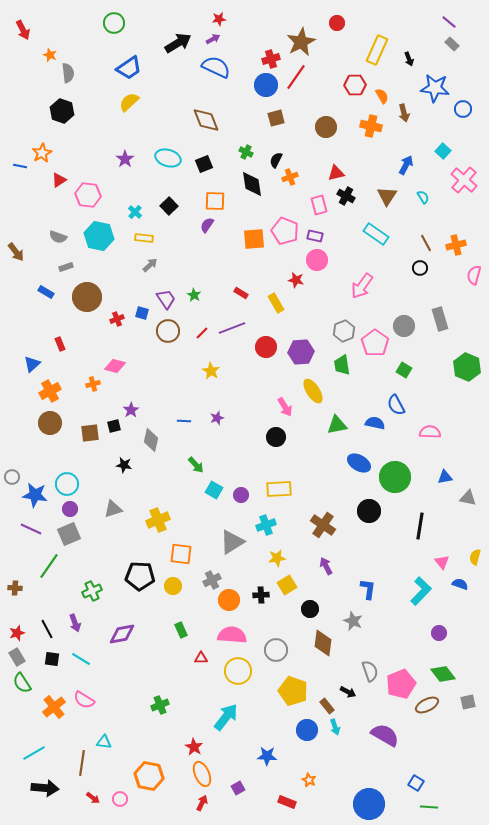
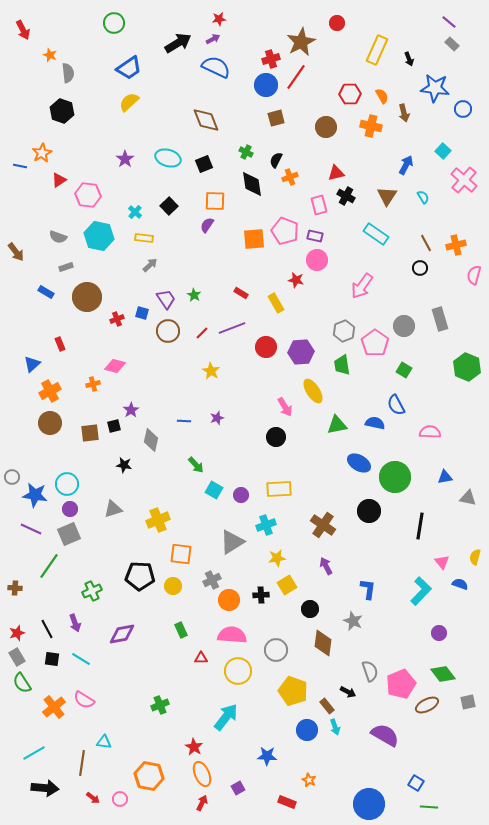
red hexagon at (355, 85): moved 5 px left, 9 px down
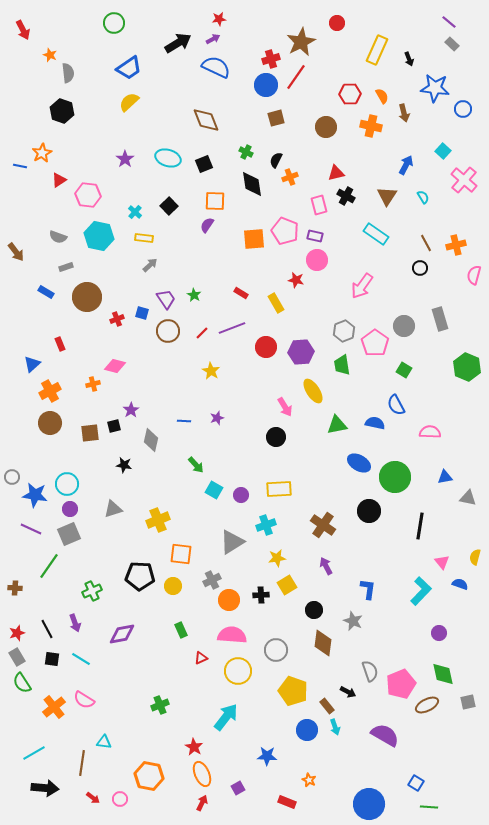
black circle at (310, 609): moved 4 px right, 1 px down
red triangle at (201, 658): rotated 24 degrees counterclockwise
green diamond at (443, 674): rotated 25 degrees clockwise
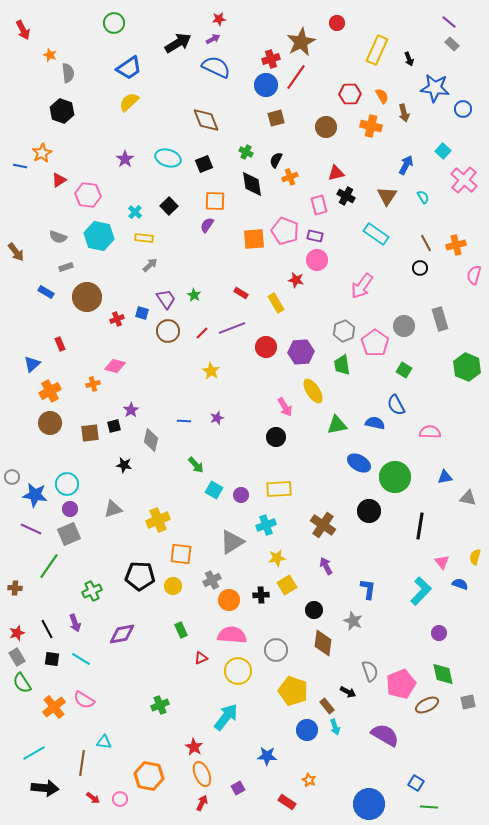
red rectangle at (287, 802): rotated 12 degrees clockwise
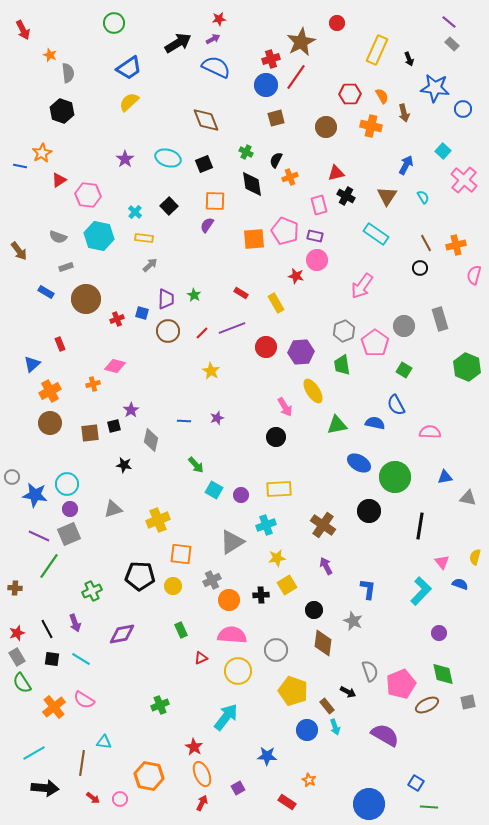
brown arrow at (16, 252): moved 3 px right, 1 px up
red star at (296, 280): moved 4 px up
brown circle at (87, 297): moved 1 px left, 2 px down
purple trapezoid at (166, 299): rotated 35 degrees clockwise
purple line at (31, 529): moved 8 px right, 7 px down
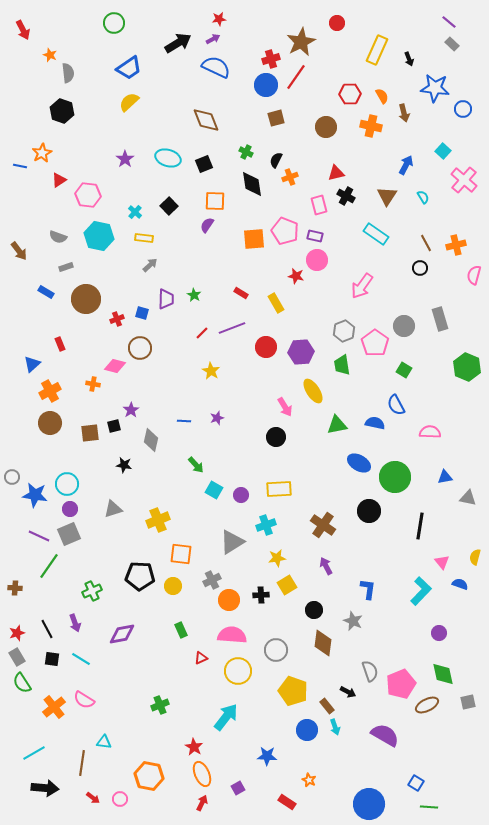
brown circle at (168, 331): moved 28 px left, 17 px down
orange cross at (93, 384): rotated 24 degrees clockwise
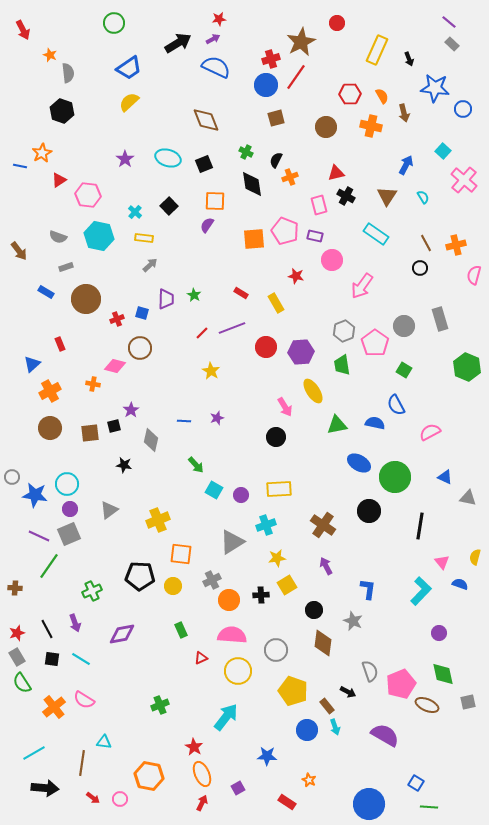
pink circle at (317, 260): moved 15 px right
brown circle at (50, 423): moved 5 px down
pink semicircle at (430, 432): rotated 30 degrees counterclockwise
blue triangle at (445, 477): rotated 35 degrees clockwise
gray triangle at (113, 509): moved 4 px left, 1 px down; rotated 18 degrees counterclockwise
brown ellipse at (427, 705): rotated 50 degrees clockwise
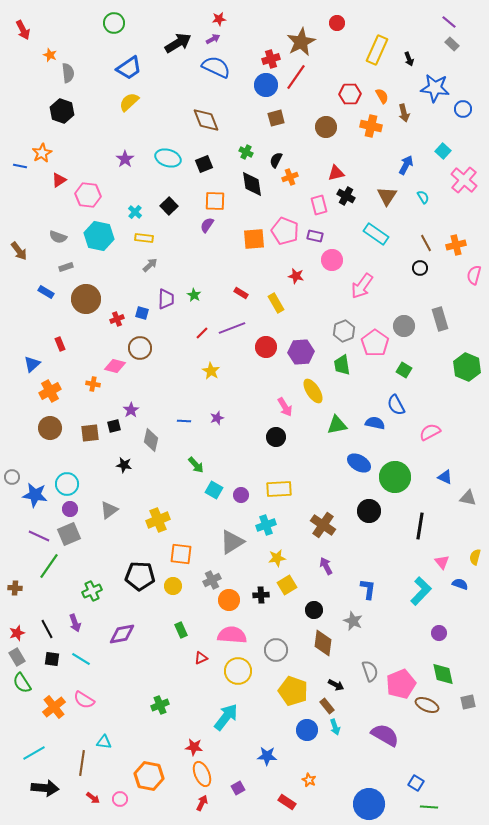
black arrow at (348, 692): moved 12 px left, 7 px up
red star at (194, 747): rotated 24 degrees counterclockwise
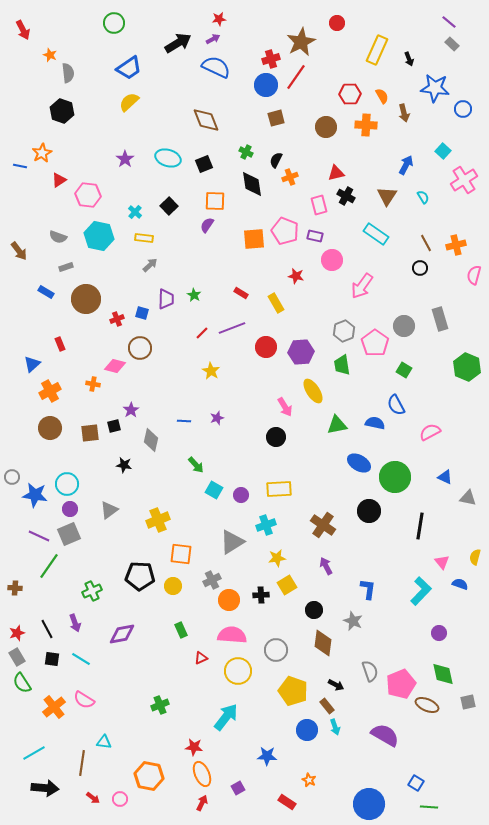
orange cross at (371, 126): moved 5 px left, 1 px up; rotated 10 degrees counterclockwise
pink cross at (464, 180): rotated 16 degrees clockwise
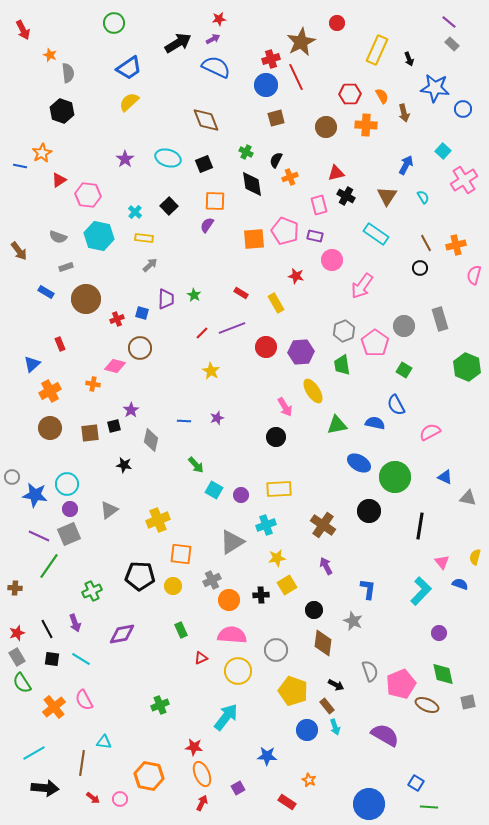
red line at (296, 77): rotated 60 degrees counterclockwise
pink semicircle at (84, 700): rotated 30 degrees clockwise
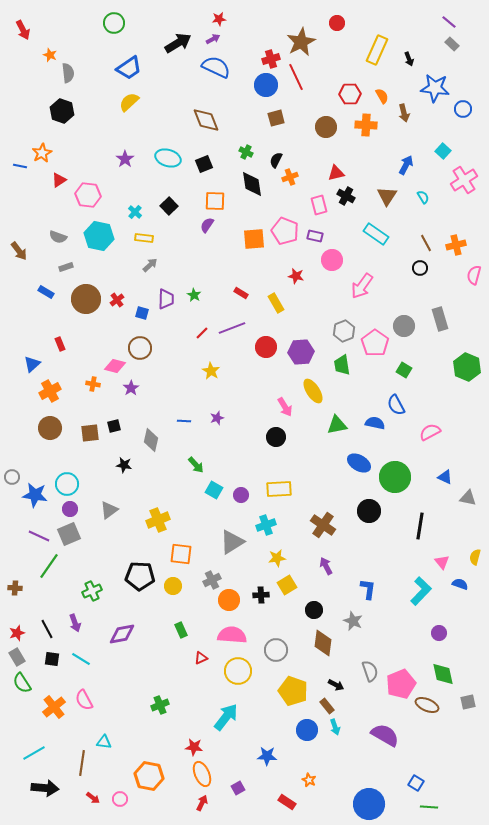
red cross at (117, 319): moved 19 px up; rotated 16 degrees counterclockwise
purple star at (131, 410): moved 22 px up
